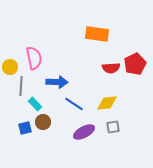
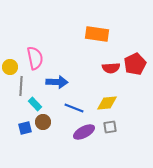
pink semicircle: moved 1 px right
blue line: moved 4 px down; rotated 12 degrees counterclockwise
gray square: moved 3 px left
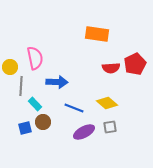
yellow diamond: rotated 45 degrees clockwise
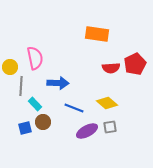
blue arrow: moved 1 px right, 1 px down
purple ellipse: moved 3 px right, 1 px up
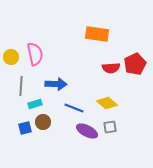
pink semicircle: moved 4 px up
yellow circle: moved 1 px right, 10 px up
blue arrow: moved 2 px left, 1 px down
cyan rectangle: rotated 64 degrees counterclockwise
purple ellipse: rotated 55 degrees clockwise
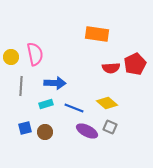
blue arrow: moved 1 px left, 1 px up
cyan rectangle: moved 11 px right
brown circle: moved 2 px right, 10 px down
gray square: rotated 32 degrees clockwise
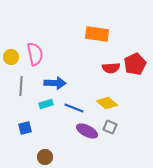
brown circle: moved 25 px down
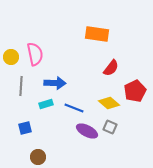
red pentagon: moved 27 px down
red semicircle: rotated 48 degrees counterclockwise
yellow diamond: moved 2 px right
brown circle: moved 7 px left
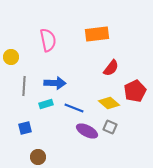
orange rectangle: rotated 15 degrees counterclockwise
pink semicircle: moved 13 px right, 14 px up
gray line: moved 3 px right
